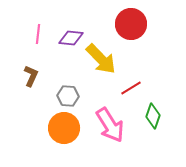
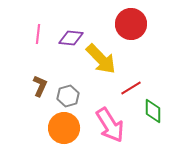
brown L-shape: moved 9 px right, 10 px down
gray hexagon: rotated 20 degrees counterclockwise
green diamond: moved 5 px up; rotated 20 degrees counterclockwise
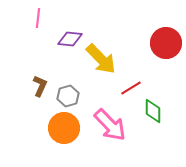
red circle: moved 35 px right, 19 px down
pink line: moved 16 px up
purple diamond: moved 1 px left, 1 px down
pink arrow: rotated 12 degrees counterclockwise
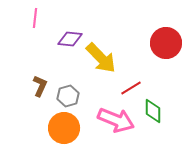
pink line: moved 3 px left
yellow arrow: moved 1 px up
pink arrow: moved 6 px right, 5 px up; rotated 24 degrees counterclockwise
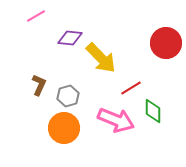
pink line: moved 1 px right, 2 px up; rotated 54 degrees clockwise
purple diamond: moved 1 px up
brown L-shape: moved 1 px left, 1 px up
